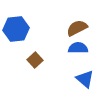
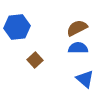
blue hexagon: moved 1 px right, 2 px up
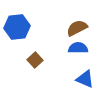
blue triangle: rotated 18 degrees counterclockwise
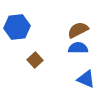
brown semicircle: moved 1 px right, 2 px down
blue triangle: moved 1 px right
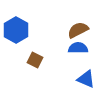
blue hexagon: moved 1 px left, 3 px down; rotated 25 degrees counterclockwise
brown square: rotated 21 degrees counterclockwise
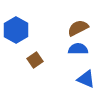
brown semicircle: moved 2 px up
blue semicircle: moved 1 px down
brown square: rotated 28 degrees clockwise
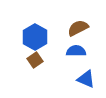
blue hexagon: moved 19 px right, 7 px down
blue semicircle: moved 2 px left, 2 px down
